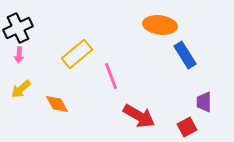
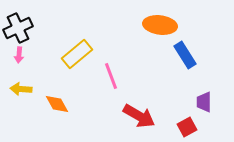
yellow arrow: rotated 45 degrees clockwise
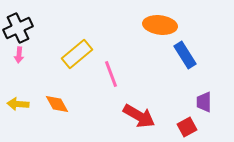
pink line: moved 2 px up
yellow arrow: moved 3 px left, 15 px down
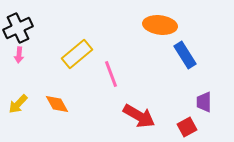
yellow arrow: rotated 50 degrees counterclockwise
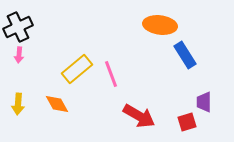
black cross: moved 1 px up
yellow rectangle: moved 15 px down
yellow arrow: rotated 40 degrees counterclockwise
red square: moved 5 px up; rotated 12 degrees clockwise
